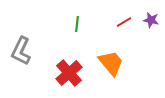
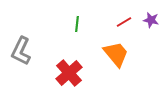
orange trapezoid: moved 5 px right, 9 px up
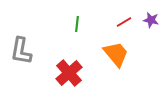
gray L-shape: rotated 16 degrees counterclockwise
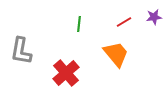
purple star: moved 3 px right, 3 px up; rotated 21 degrees counterclockwise
green line: moved 2 px right
red cross: moved 3 px left
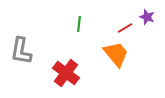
purple star: moved 7 px left; rotated 28 degrees clockwise
red line: moved 1 px right, 6 px down
red cross: rotated 12 degrees counterclockwise
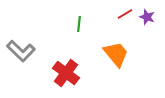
red line: moved 14 px up
gray L-shape: rotated 56 degrees counterclockwise
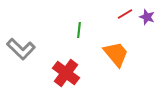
green line: moved 6 px down
gray L-shape: moved 2 px up
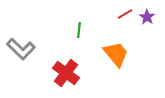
purple star: rotated 14 degrees clockwise
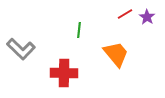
red cross: moved 2 px left; rotated 36 degrees counterclockwise
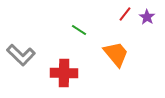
red line: rotated 21 degrees counterclockwise
green line: rotated 63 degrees counterclockwise
gray L-shape: moved 6 px down
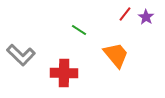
purple star: moved 1 px left
orange trapezoid: moved 1 px down
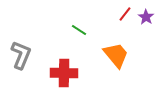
gray L-shape: rotated 112 degrees counterclockwise
